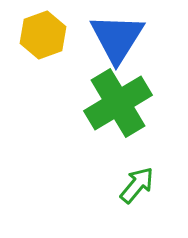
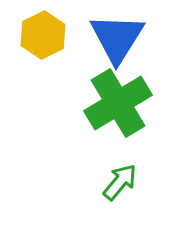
yellow hexagon: rotated 6 degrees counterclockwise
green arrow: moved 17 px left, 3 px up
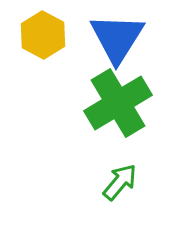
yellow hexagon: rotated 6 degrees counterclockwise
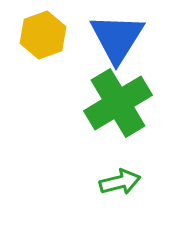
yellow hexagon: rotated 12 degrees clockwise
green arrow: rotated 36 degrees clockwise
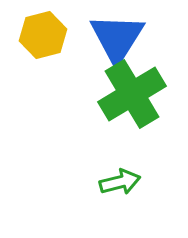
yellow hexagon: rotated 6 degrees clockwise
green cross: moved 14 px right, 9 px up
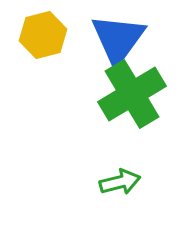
blue triangle: moved 1 px right, 1 px down; rotated 4 degrees clockwise
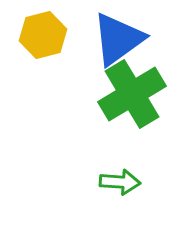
blue triangle: rotated 18 degrees clockwise
green arrow: rotated 18 degrees clockwise
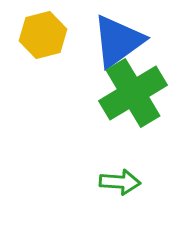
blue triangle: moved 2 px down
green cross: moved 1 px right, 1 px up
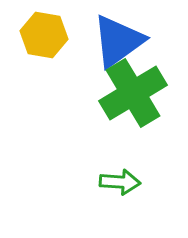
yellow hexagon: moved 1 px right; rotated 24 degrees clockwise
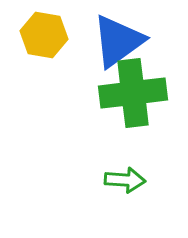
green cross: rotated 24 degrees clockwise
green arrow: moved 5 px right, 2 px up
